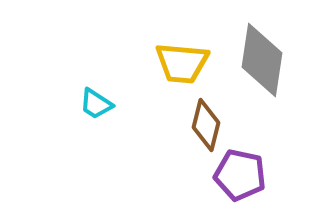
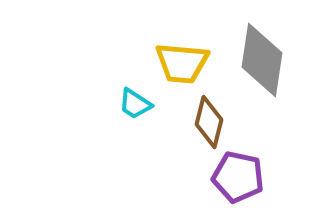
cyan trapezoid: moved 39 px right
brown diamond: moved 3 px right, 3 px up
purple pentagon: moved 2 px left, 2 px down
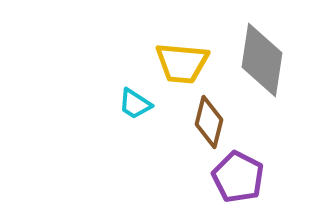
purple pentagon: rotated 15 degrees clockwise
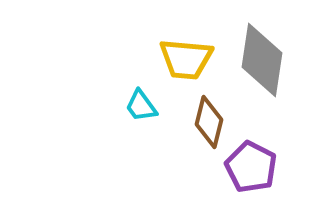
yellow trapezoid: moved 4 px right, 4 px up
cyan trapezoid: moved 6 px right, 2 px down; rotated 21 degrees clockwise
purple pentagon: moved 13 px right, 10 px up
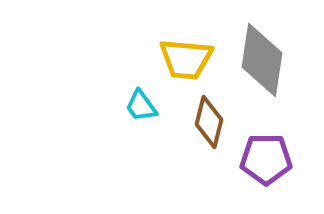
purple pentagon: moved 15 px right, 8 px up; rotated 27 degrees counterclockwise
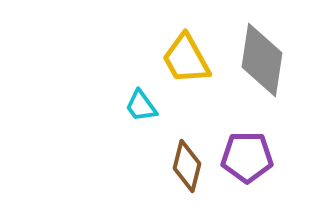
yellow trapezoid: rotated 56 degrees clockwise
brown diamond: moved 22 px left, 44 px down
purple pentagon: moved 19 px left, 2 px up
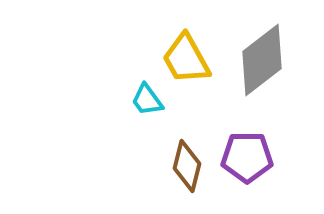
gray diamond: rotated 44 degrees clockwise
cyan trapezoid: moved 6 px right, 6 px up
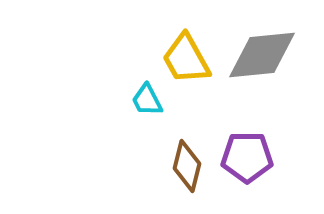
gray diamond: moved 5 px up; rotated 32 degrees clockwise
cyan trapezoid: rotated 9 degrees clockwise
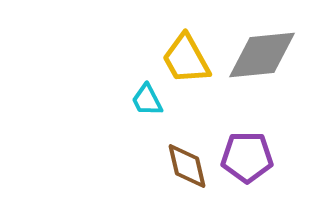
brown diamond: rotated 27 degrees counterclockwise
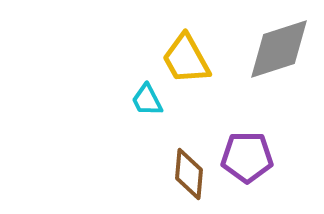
gray diamond: moved 17 px right, 6 px up; rotated 12 degrees counterclockwise
brown diamond: moved 2 px right, 8 px down; rotated 18 degrees clockwise
